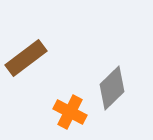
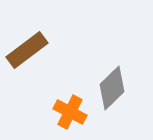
brown rectangle: moved 1 px right, 8 px up
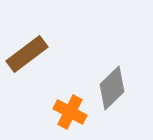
brown rectangle: moved 4 px down
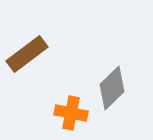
orange cross: moved 1 px right, 1 px down; rotated 16 degrees counterclockwise
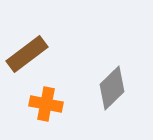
orange cross: moved 25 px left, 9 px up
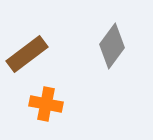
gray diamond: moved 42 px up; rotated 9 degrees counterclockwise
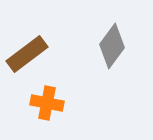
orange cross: moved 1 px right, 1 px up
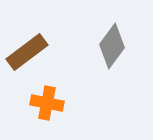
brown rectangle: moved 2 px up
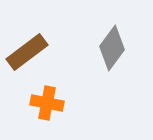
gray diamond: moved 2 px down
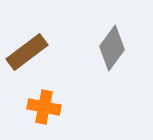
orange cross: moved 3 px left, 4 px down
